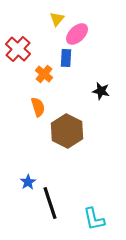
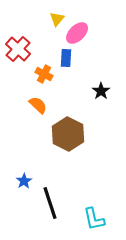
pink ellipse: moved 1 px up
orange cross: rotated 12 degrees counterclockwise
black star: rotated 24 degrees clockwise
orange semicircle: moved 2 px up; rotated 30 degrees counterclockwise
brown hexagon: moved 1 px right, 3 px down
blue star: moved 4 px left, 1 px up
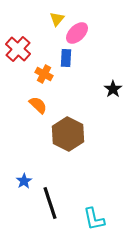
black star: moved 12 px right, 2 px up
